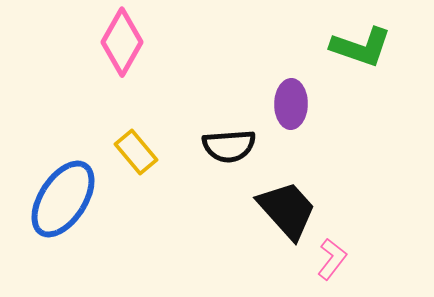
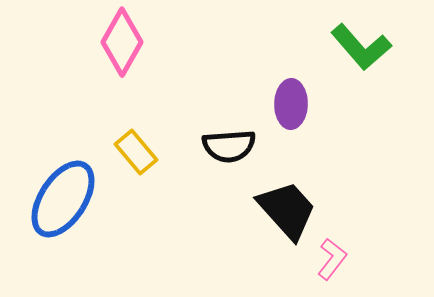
green L-shape: rotated 30 degrees clockwise
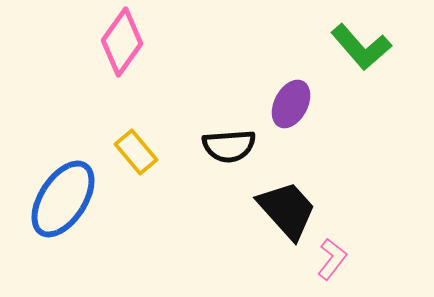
pink diamond: rotated 6 degrees clockwise
purple ellipse: rotated 27 degrees clockwise
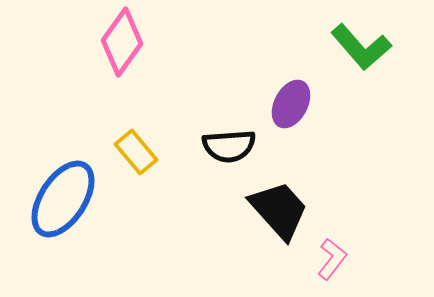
black trapezoid: moved 8 px left
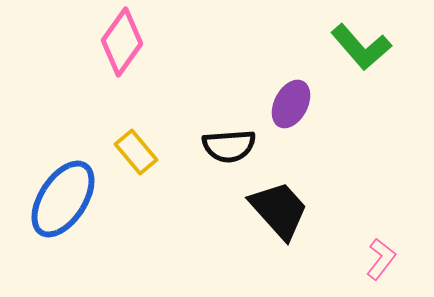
pink L-shape: moved 49 px right
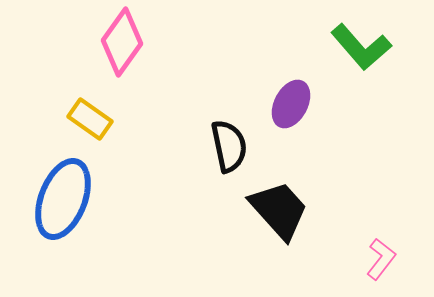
black semicircle: rotated 98 degrees counterclockwise
yellow rectangle: moved 46 px left, 33 px up; rotated 15 degrees counterclockwise
blue ellipse: rotated 12 degrees counterclockwise
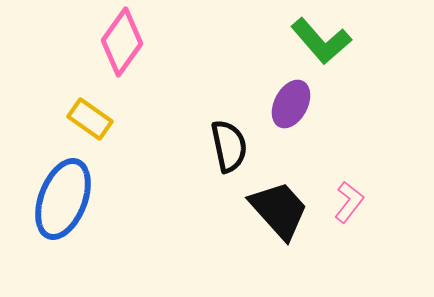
green L-shape: moved 40 px left, 6 px up
pink L-shape: moved 32 px left, 57 px up
